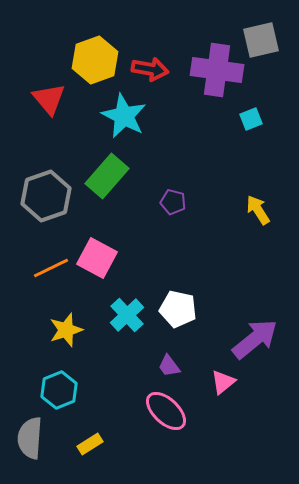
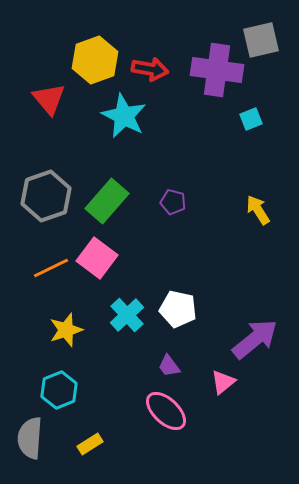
green rectangle: moved 25 px down
pink square: rotated 9 degrees clockwise
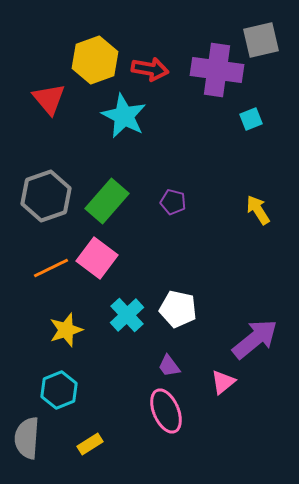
pink ellipse: rotated 24 degrees clockwise
gray semicircle: moved 3 px left
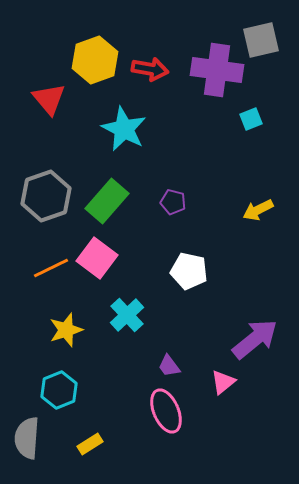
cyan star: moved 13 px down
yellow arrow: rotated 84 degrees counterclockwise
white pentagon: moved 11 px right, 38 px up
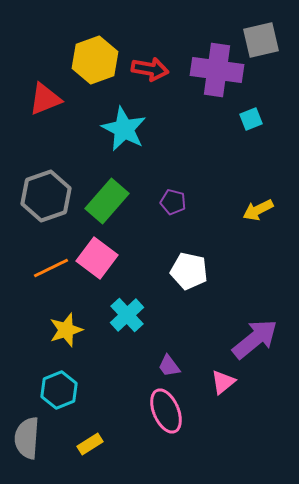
red triangle: moved 4 px left; rotated 48 degrees clockwise
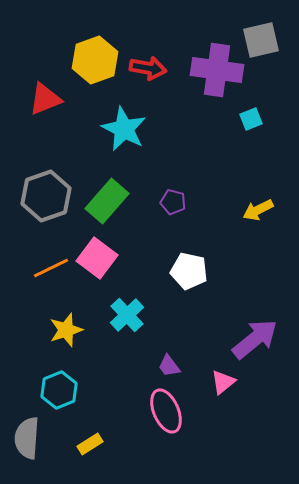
red arrow: moved 2 px left, 1 px up
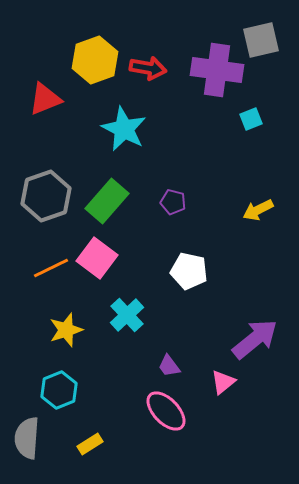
pink ellipse: rotated 21 degrees counterclockwise
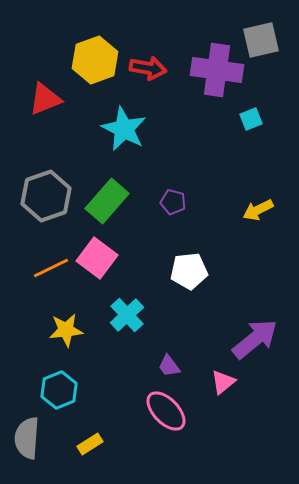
white pentagon: rotated 18 degrees counterclockwise
yellow star: rotated 12 degrees clockwise
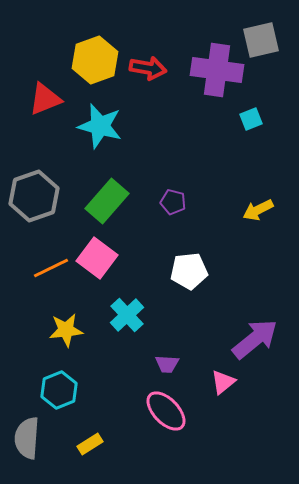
cyan star: moved 24 px left, 3 px up; rotated 12 degrees counterclockwise
gray hexagon: moved 12 px left
purple trapezoid: moved 2 px left, 2 px up; rotated 50 degrees counterclockwise
